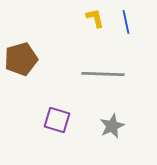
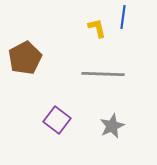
yellow L-shape: moved 2 px right, 10 px down
blue line: moved 3 px left, 5 px up; rotated 20 degrees clockwise
brown pentagon: moved 4 px right, 1 px up; rotated 12 degrees counterclockwise
purple square: rotated 20 degrees clockwise
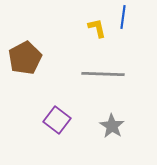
gray star: rotated 15 degrees counterclockwise
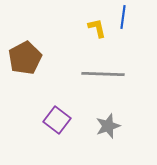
gray star: moved 4 px left; rotated 20 degrees clockwise
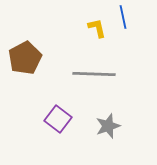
blue line: rotated 20 degrees counterclockwise
gray line: moved 9 px left
purple square: moved 1 px right, 1 px up
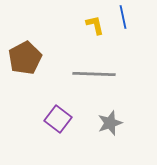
yellow L-shape: moved 2 px left, 3 px up
gray star: moved 2 px right, 3 px up
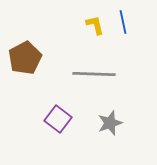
blue line: moved 5 px down
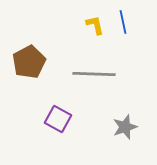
brown pentagon: moved 4 px right, 4 px down
purple square: rotated 8 degrees counterclockwise
gray star: moved 15 px right, 4 px down
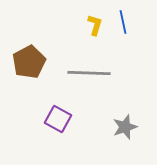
yellow L-shape: rotated 30 degrees clockwise
gray line: moved 5 px left, 1 px up
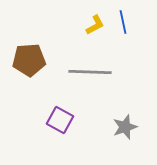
yellow L-shape: rotated 45 degrees clockwise
brown pentagon: moved 2 px up; rotated 24 degrees clockwise
gray line: moved 1 px right, 1 px up
purple square: moved 2 px right, 1 px down
